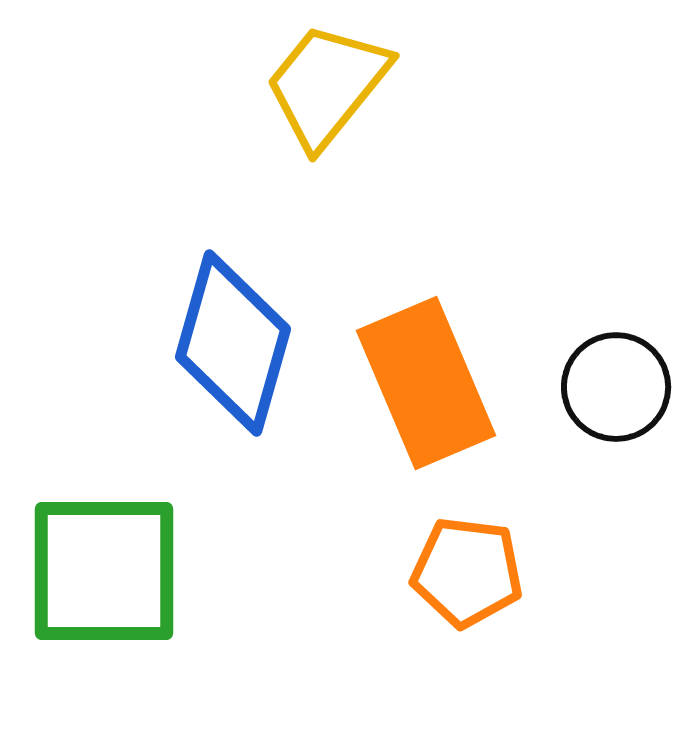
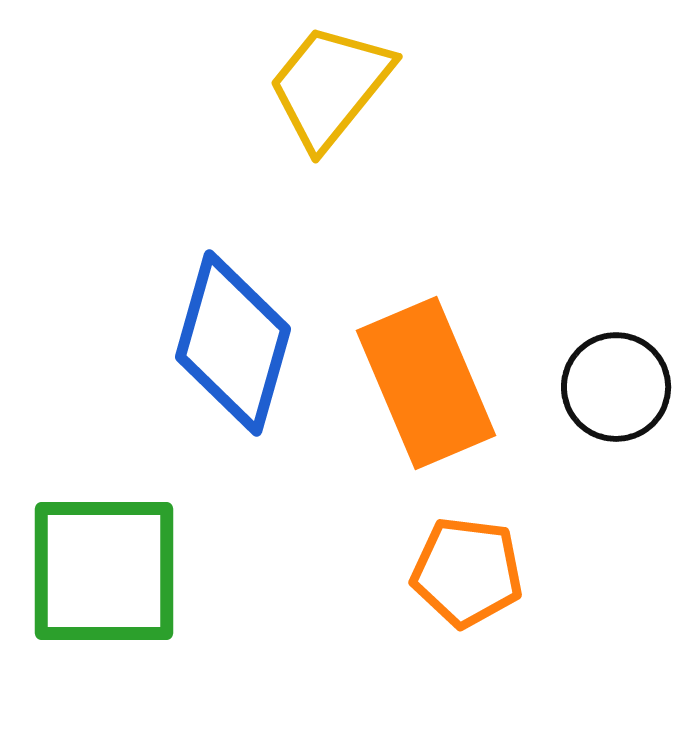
yellow trapezoid: moved 3 px right, 1 px down
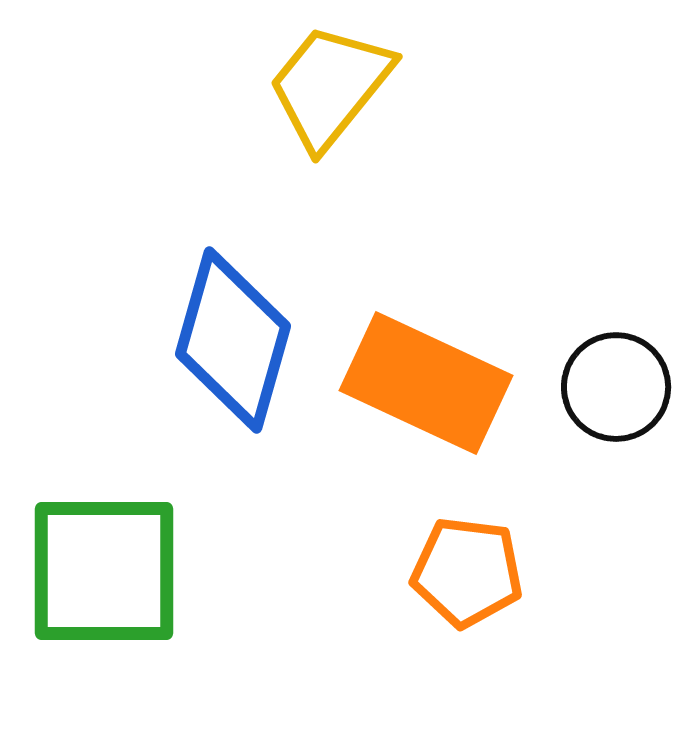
blue diamond: moved 3 px up
orange rectangle: rotated 42 degrees counterclockwise
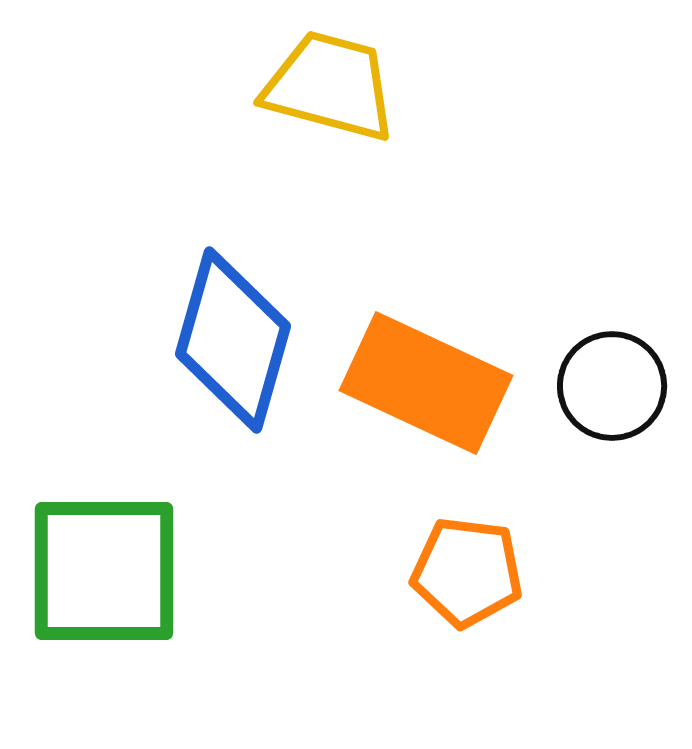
yellow trapezoid: rotated 66 degrees clockwise
black circle: moved 4 px left, 1 px up
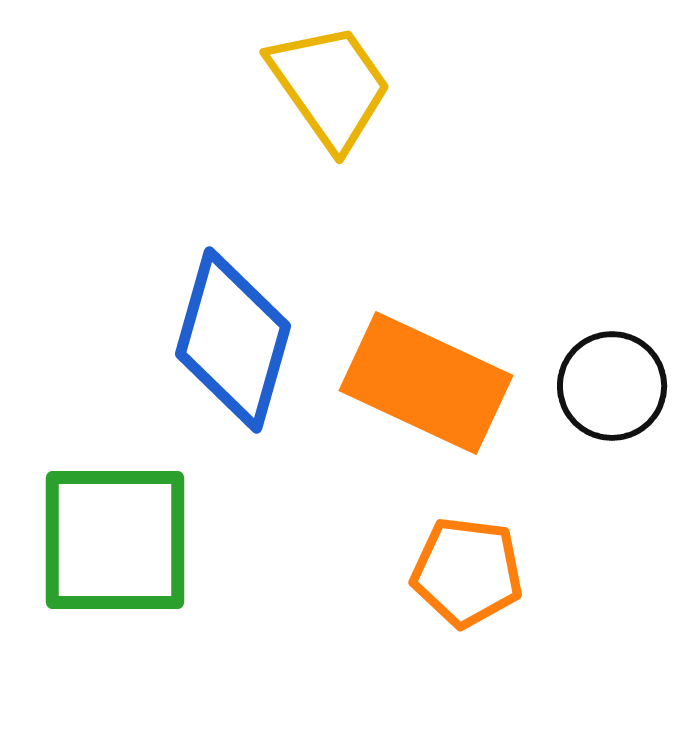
yellow trapezoid: rotated 40 degrees clockwise
green square: moved 11 px right, 31 px up
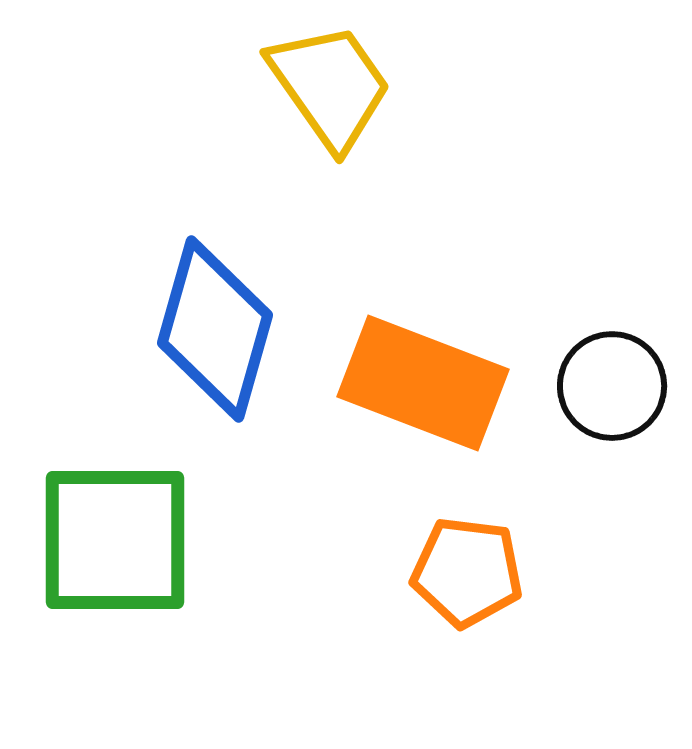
blue diamond: moved 18 px left, 11 px up
orange rectangle: moved 3 px left; rotated 4 degrees counterclockwise
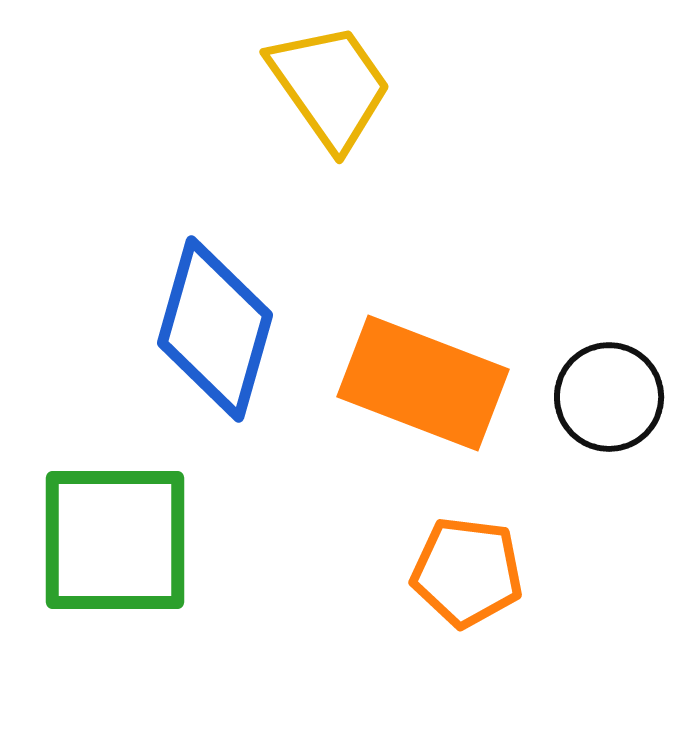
black circle: moved 3 px left, 11 px down
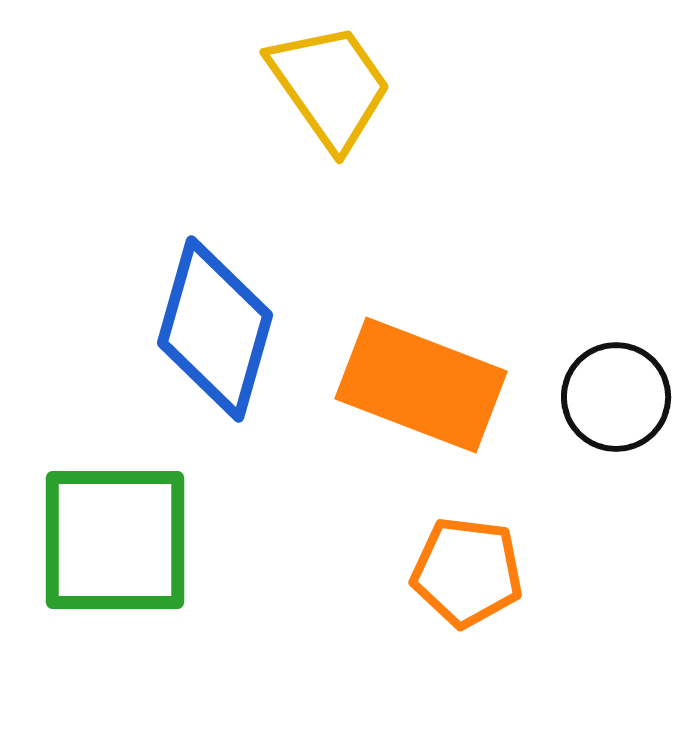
orange rectangle: moved 2 px left, 2 px down
black circle: moved 7 px right
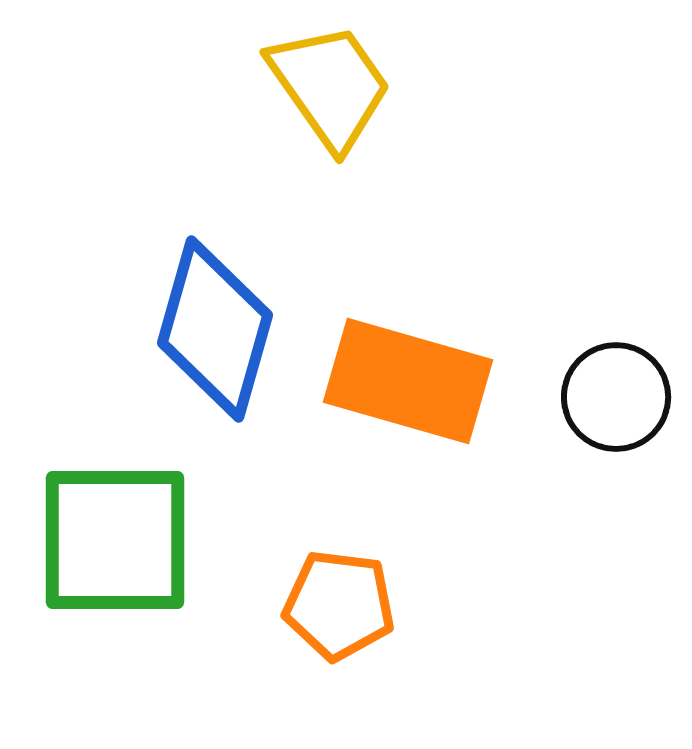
orange rectangle: moved 13 px left, 4 px up; rotated 5 degrees counterclockwise
orange pentagon: moved 128 px left, 33 px down
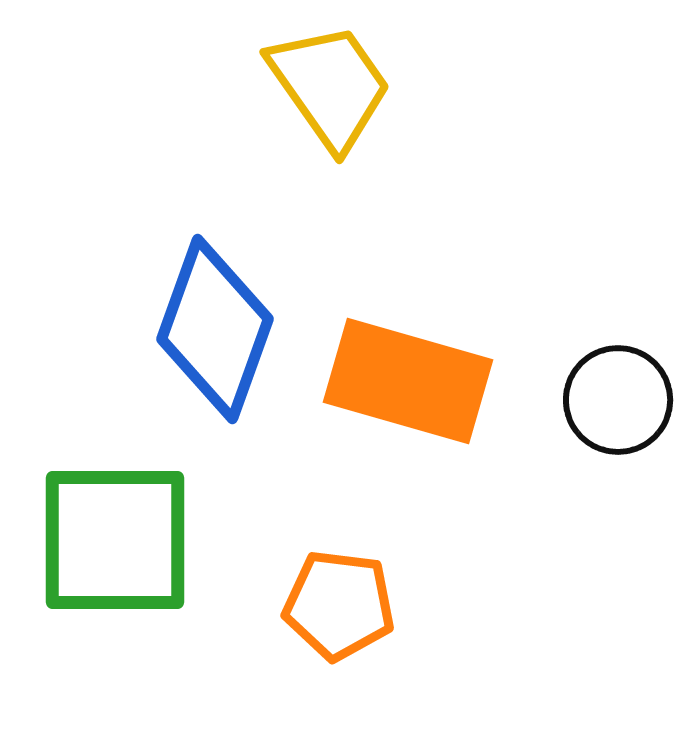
blue diamond: rotated 4 degrees clockwise
black circle: moved 2 px right, 3 px down
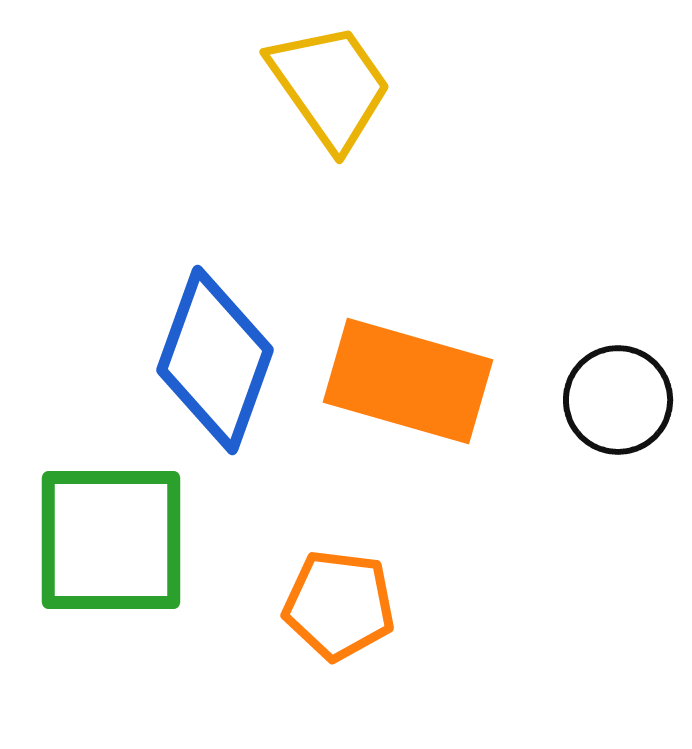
blue diamond: moved 31 px down
green square: moved 4 px left
